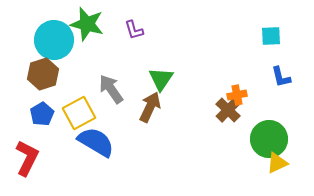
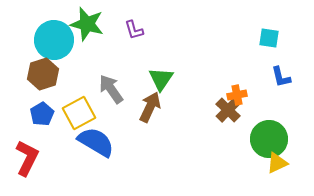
cyan square: moved 2 px left, 2 px down; rotated 10 degrees clockwise
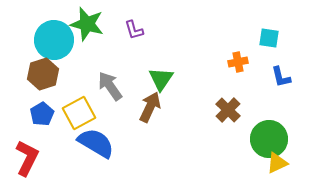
gray arrow: moved 1 px left, 3 px up
orange cross: moved 1 px right, 33 px up
blue semicircle: moved 1 px down
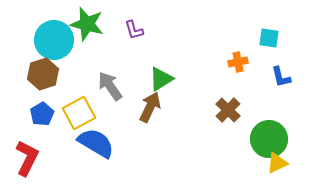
green triangle: rotated 24 degrees clockwise
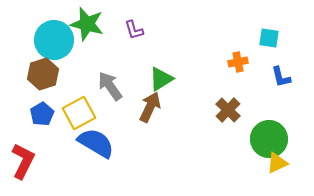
red L-shape: moved 4 px left, 3 px down
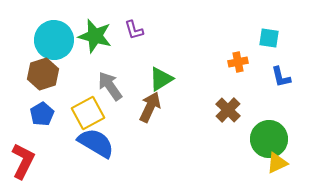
green star: moved 8 px right, 12 px down
yellow square: moved 9 px right
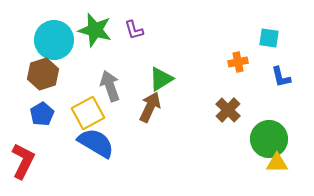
green star: moved 6 px up
gray arrow: rotated 16 degrees clockwise
yellow triangle: rotated 25 degrees clockwise
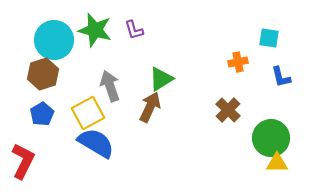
green circle: moved 2 px right, 1 px up
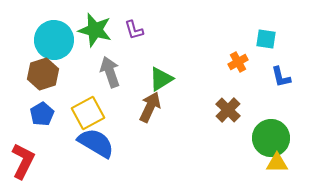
cyan square: moved 3 px left, 1 px down
orange cross: rotated 18 degrees counterclockwise
gray arrow: moved 14 px up
